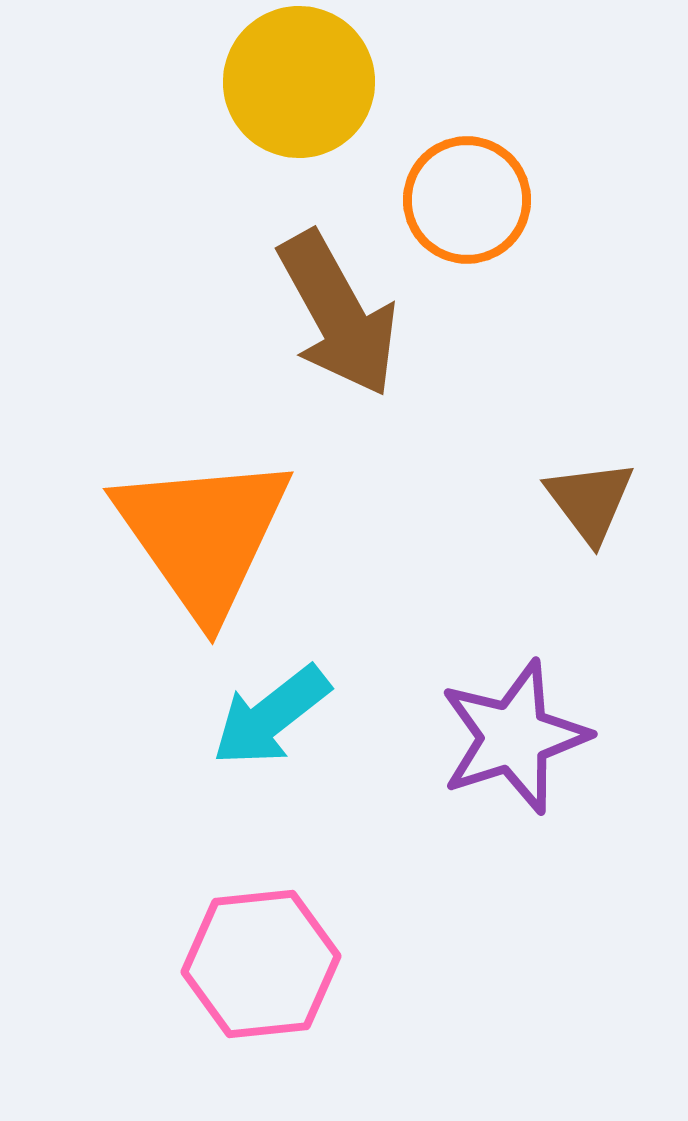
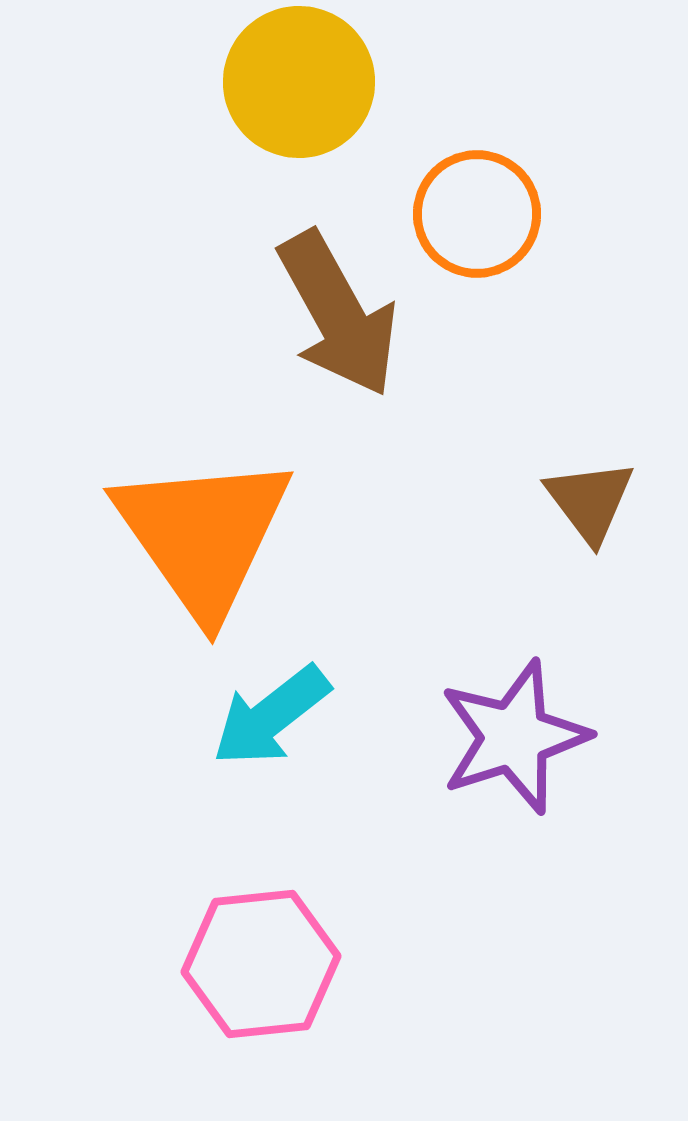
orange circle: moved 10 px right, 14 px down
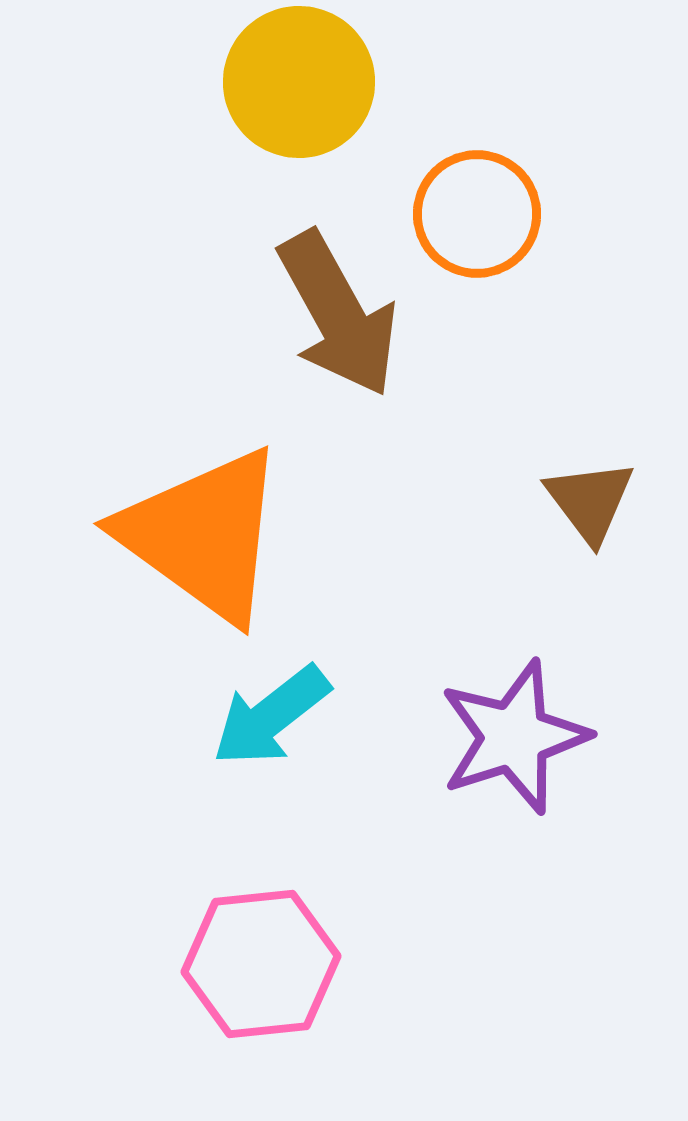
orange triangle: rotated 19 degrees counterclockwise
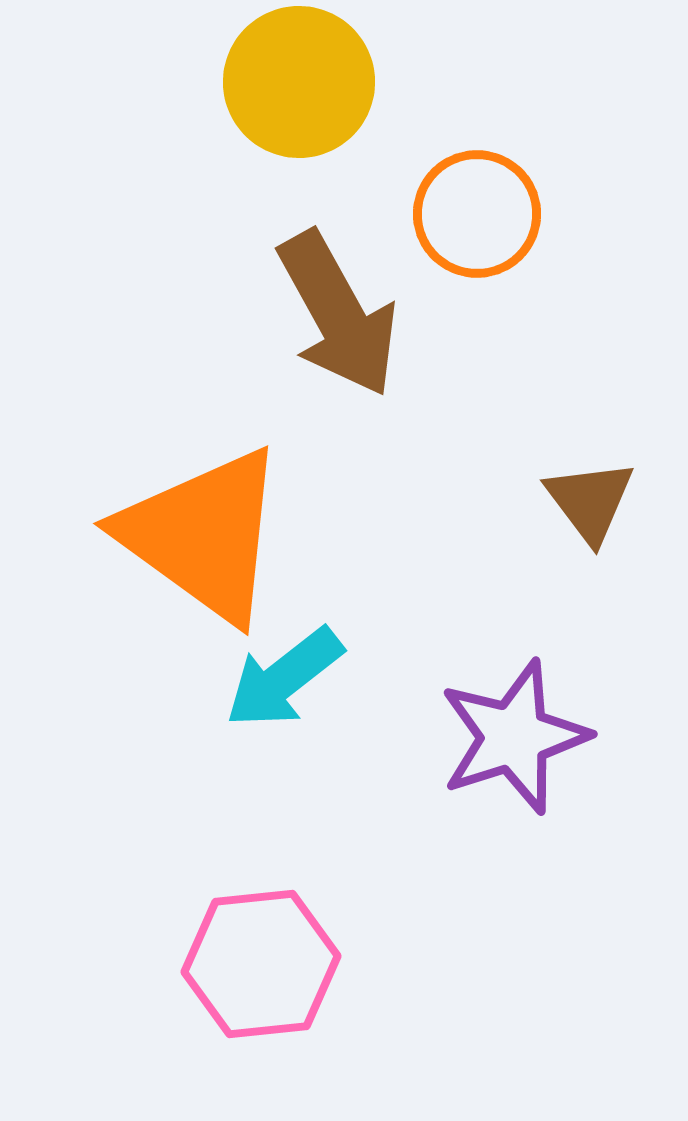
cyan arrow: moved 13 px right, 38 px up
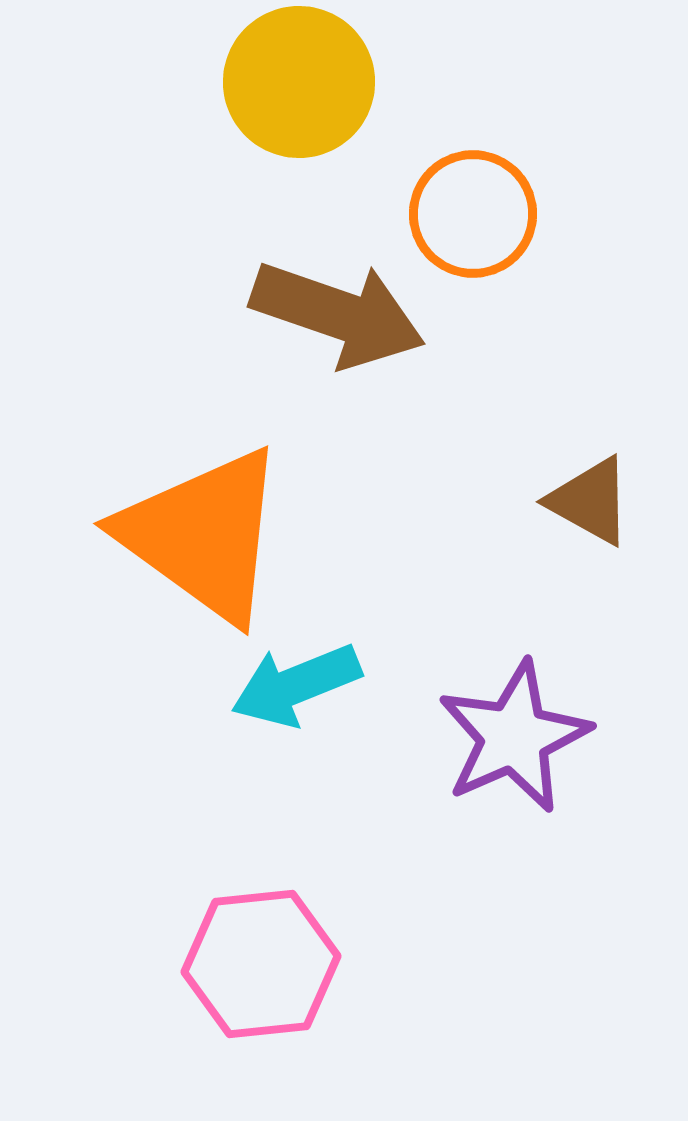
orange circle: moved 4 px left
brown arrow: rotated 42 degrees counterclockwise
brown triangle: rotated 24 degrees counterclockwise
cyan arrow: moved 12 px right, 7 px down; rotated 16 degrees clockwise
purple star: rotated 6 degrees counterclockwise
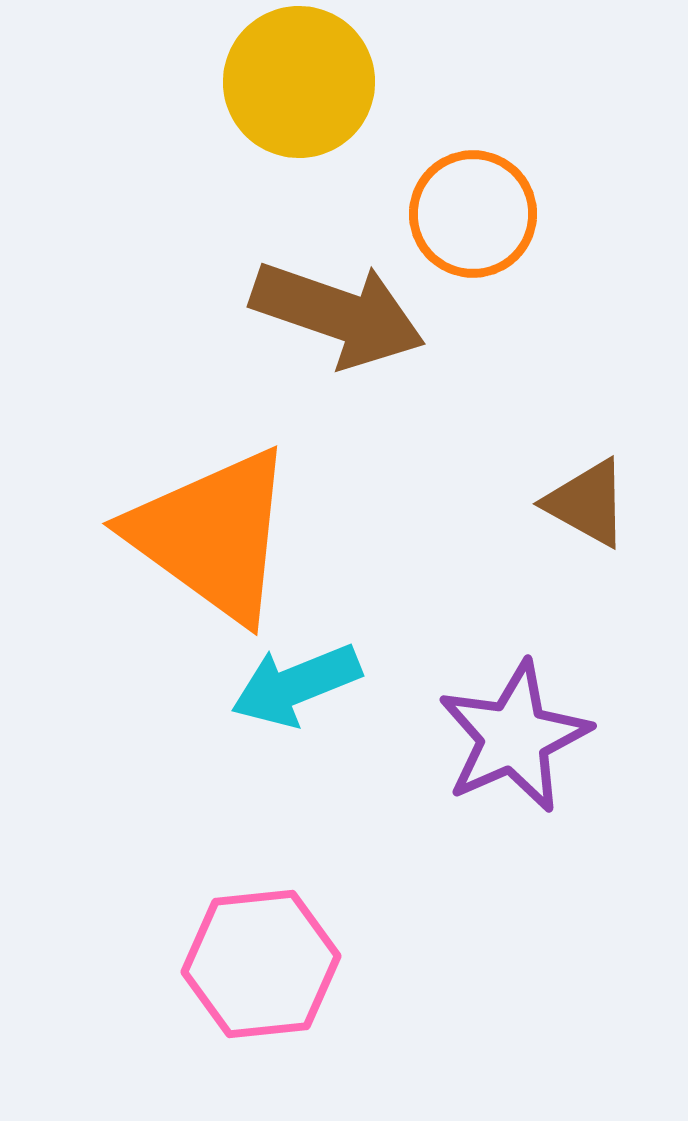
brown triangle: moved 3 px left, 2 px down
orange triangle: moved 9 px right
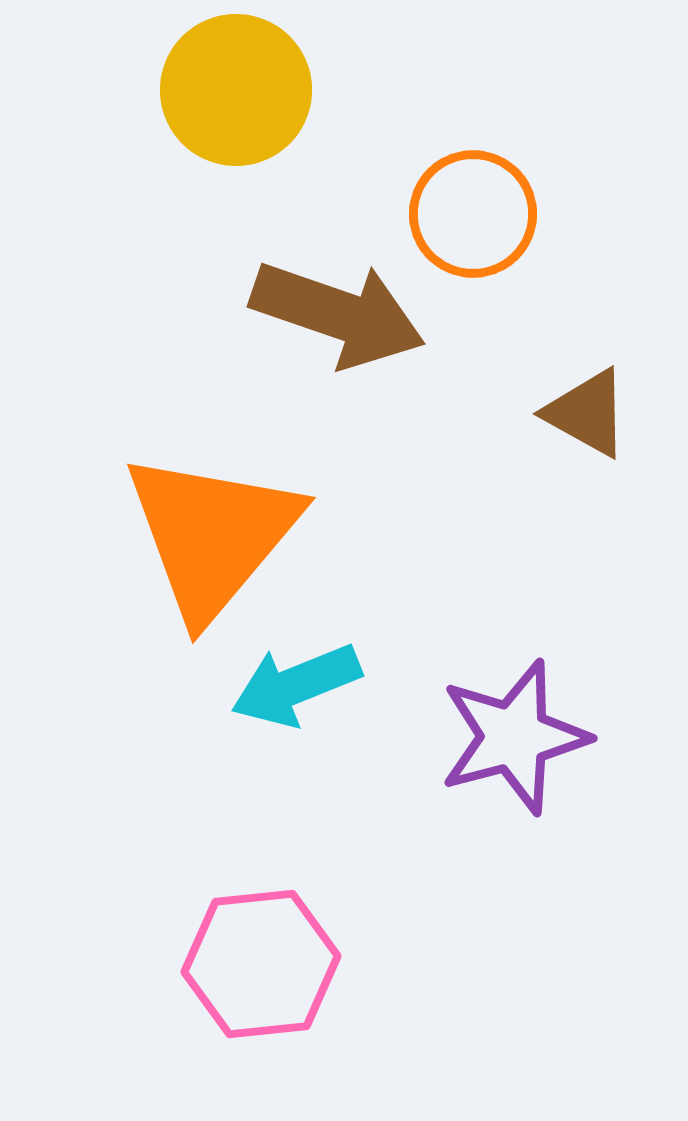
yellow circle: moved 63 px left, 8 px down
brown triangle: moved 90 px up
orange triangle: rotated 34 degrees clockwise
purple star: rotated 9 degrees clockwise
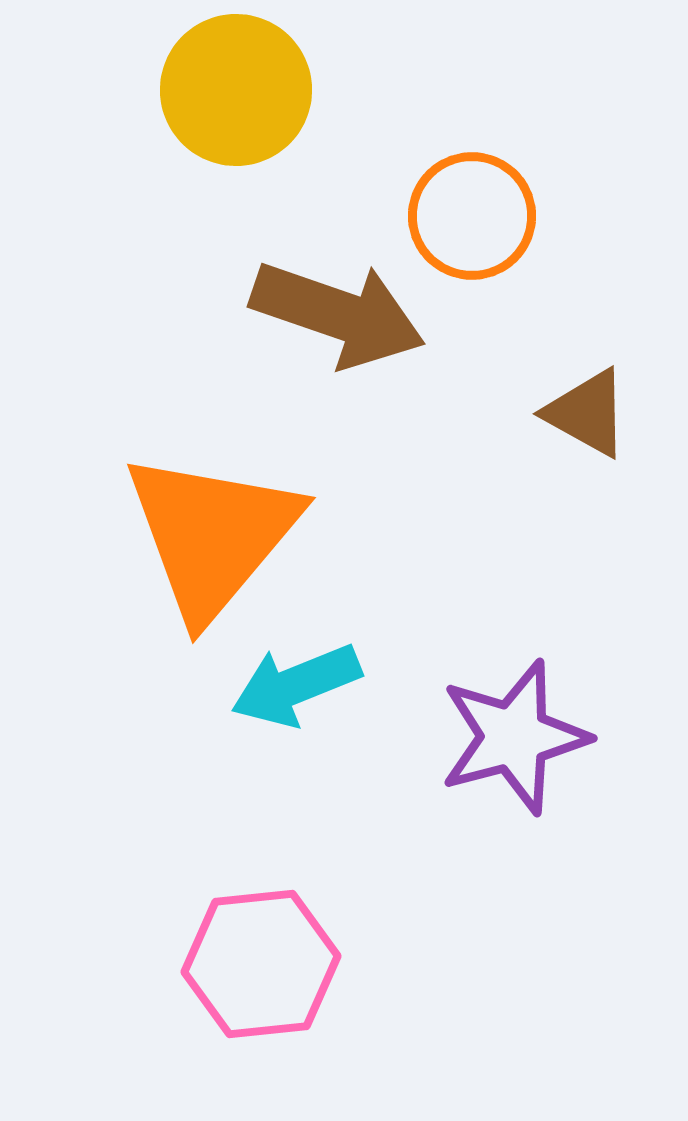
orange circle: moved 1 px left, 2 px down
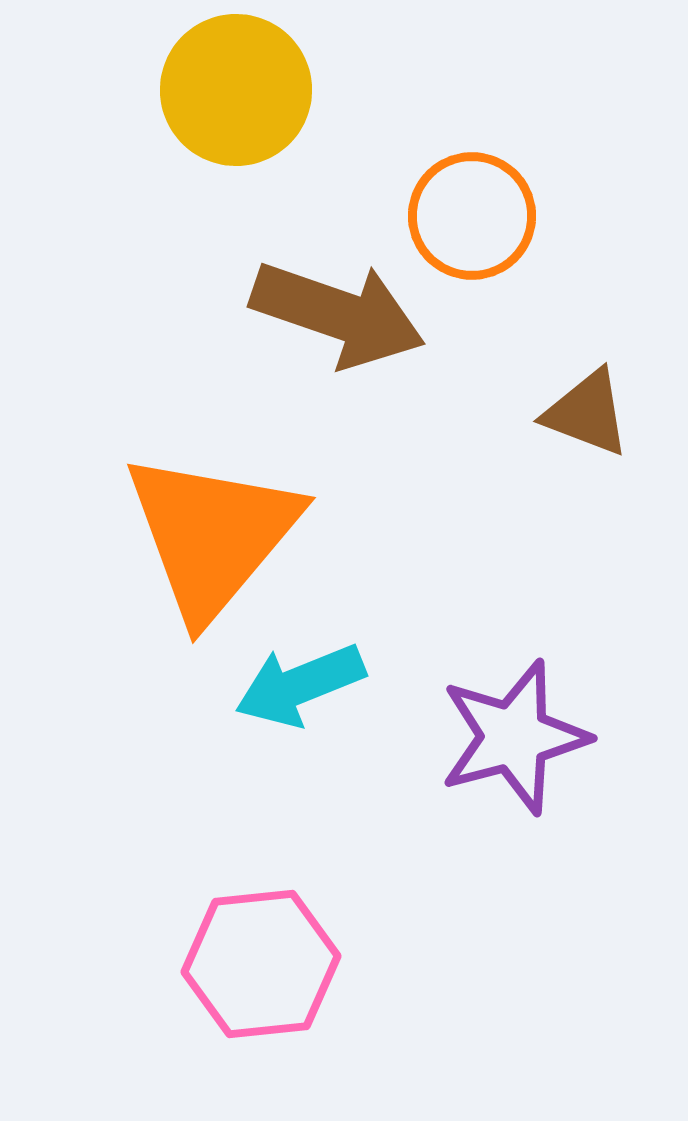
brown triangle: rotated 8 degrees counterclockwise
cyan arrow: moved 4 px right
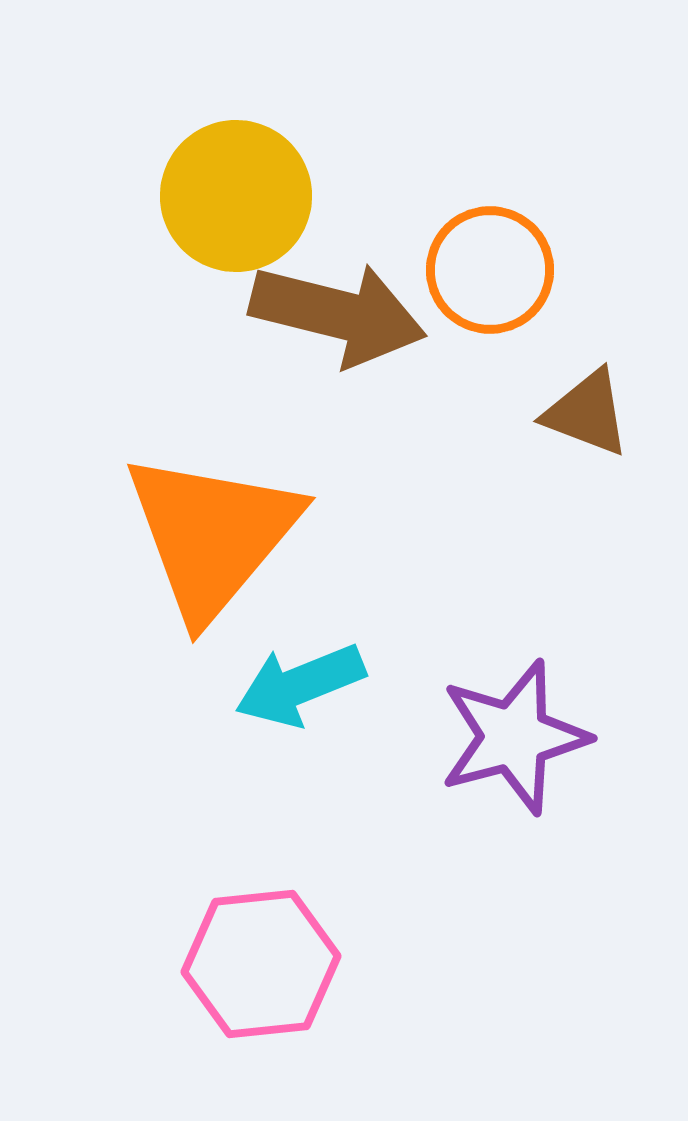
yellow circle: moved 106 px down
orange circle: moved 18 px right, 54 px down
brown arrow: rotated 5 degrees counterclockwise
